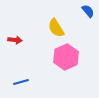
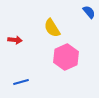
blue semicircle: moved 1 px right, 1 px down
yellow semicircle: moved 4 px left
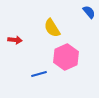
blue line: moved 18 px right, 8 px up
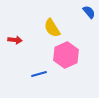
pink hexagon: moved 2 px up
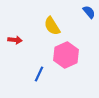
yellow semicircle: moved 2 px up
blue line: rotated 49 degrees counterclockwise
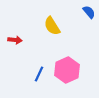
pink hexagon: moved 1 px right, 15 px down
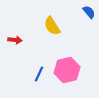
pink hexagon: rotated 10 degrees clockwise
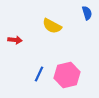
blue semicircle: moved 2 px left, 1 px down; rotated 24 degrees clockwise
yellow semicircle: rotated 30 degrees counterclockwise
pink hexagon: moved 5 px down
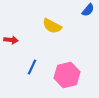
blue semicircle: moved 1 px right, 3 px up; rotated 56 degrees clockwise
red arrow: moved 4 px left
blue line: moved 7 px left, 7 px up
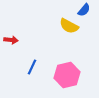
blue semicircle: moved 4 px left
yellow semicircle: moved 17 px right
